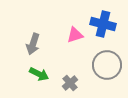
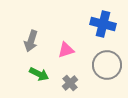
pink triangle: moved 9 px left, 15 px down
gray arrow: moved 2 px left, 3 px up
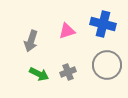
pink triangle: moved 1 px right, 19 px up
gray cross: moved 2 px left, 11 px up; rotated 21 degrees clockwise
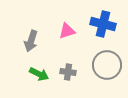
gray cross: rotated 28 degrees clockwise
